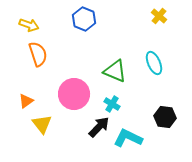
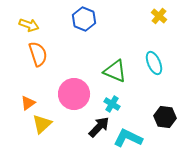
orange triangle: moved 2 px right, 2 px down
yellow triangle: rotated 25 degrees clockwise
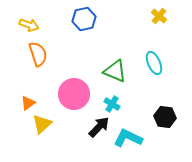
blue hexagon: rotated 25 degrees clockwise
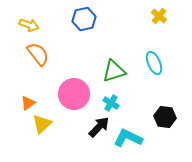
orange semicircle: rotated 20 degrees counterclockwise
green triangle: moved 1 px left; rotated 40 degrees counterclockwise
cyan cross: moved 1 px left, 1 px up
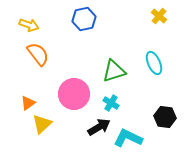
black arrow: rotated 15 degrees clockwise
